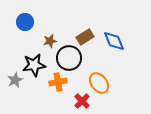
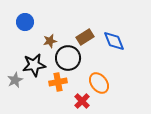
black circle: moved 1 px left
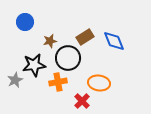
orange ellipse: rotated 45 degrees counterclockwise
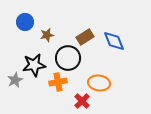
brown star: moved 3 px left, 6 px up
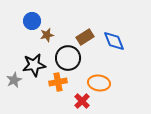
blue circle: moved 7 px right, 1 px up
gray star: moved 1 px left
